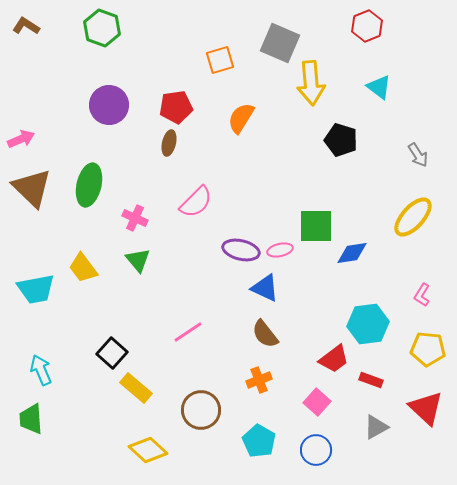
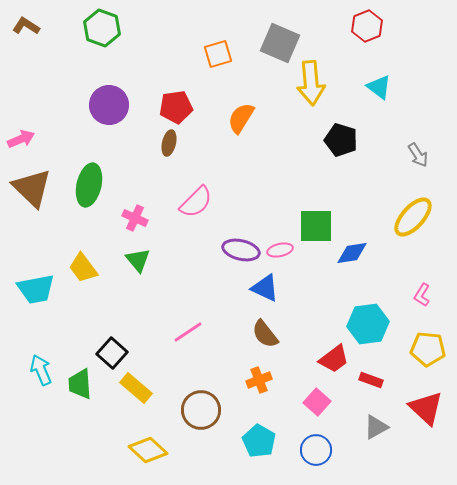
orange square at (220, 60): moved 2 px left, 6 px up
green trapezoid at (31, 419): moved 49 px right, 35 px up
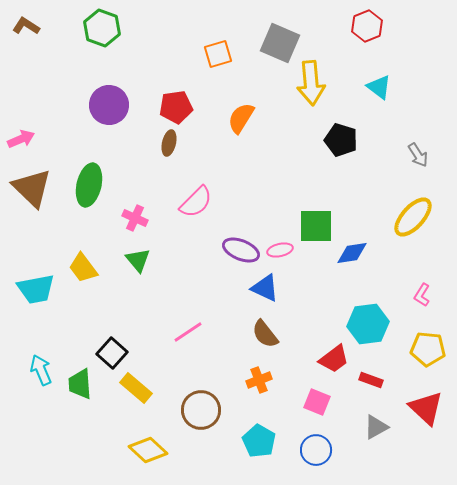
purple ellipse at (241, 250): rotated 9 degrees clockwise
pink square at (317, 402): rotated 20 degrees counterclockwise
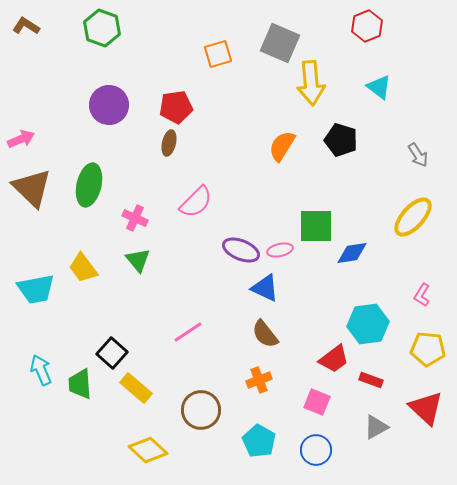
orange semicircle at (241, 118): moved 41 px right, 28 px down
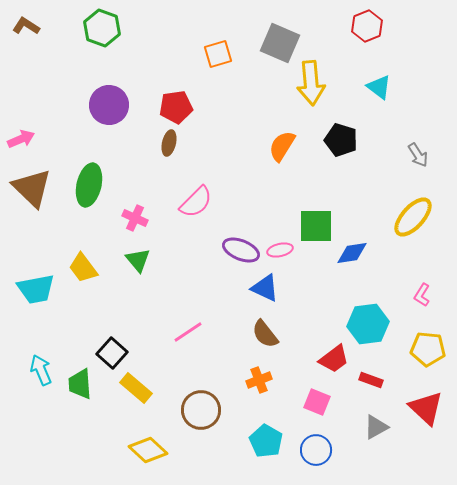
cyan pentagon at (259, 441): moved 7 px right
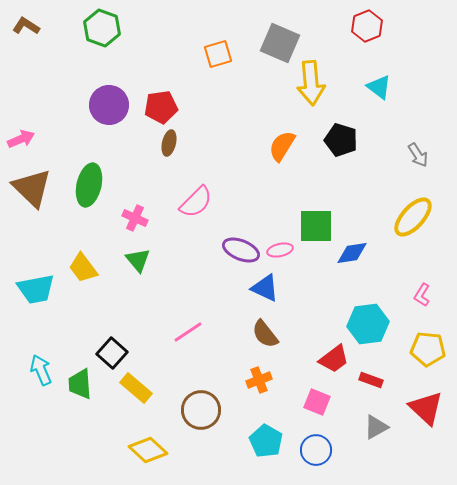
red pentagon at (176, 107): moved 15 px left
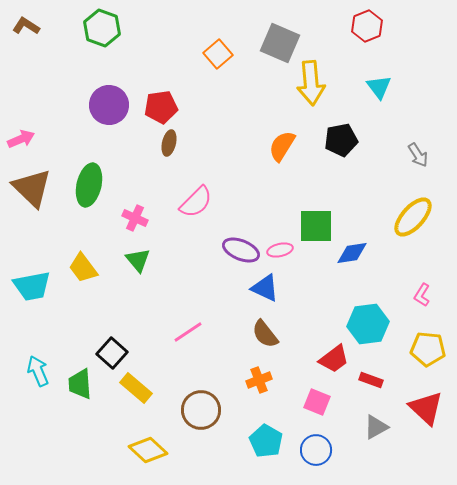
orange square at (218, 54): rotated 24 degrees counterclockwise
cyan triangle at (379, 87): rotated 16 degrees clockwise
black pentagon at (341, 140): rotated 28 degrees counterclockwise
cyan trapezoid at (36, 289): moved 4 px left, 3 px up
cyan arrow at (41, 370): moved 3 px left, 1 px down
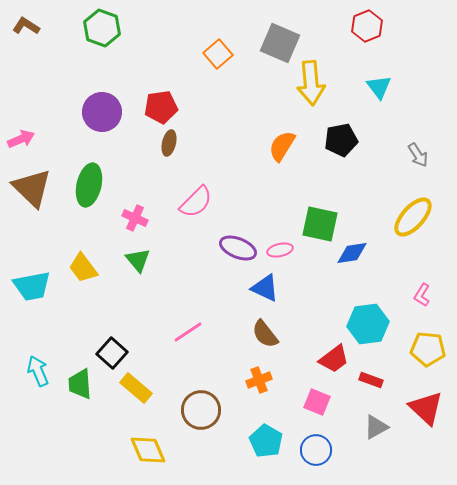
purple circle at (109, 105): moved 7 px left, 7 px down
green square at (316, 226): moved 4 px right, 2 px up; rotated 12 degrees clockwise
purple ellipse at (241, 250): moved 3 px left, 2 px up
yellow diamond at (148, 450): rotated 24 degrees clockwise
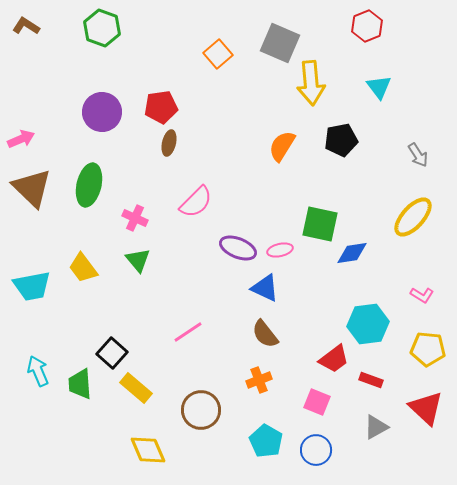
pink L-shape at (422, 295): rotated 90 degrees counterclockwise
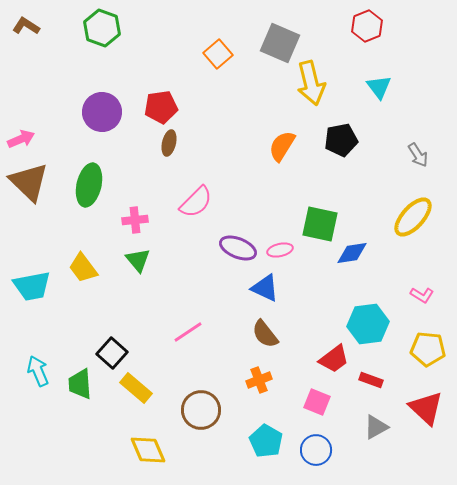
yellow arrow at (311, 83): rotated 9 degrees counterclockwise
brown triangle at (32, 188): moved 3 px left, 6 px up
pink cross at (135, 218): moved 2 px down; rotated 30 degrees counterclockwise
